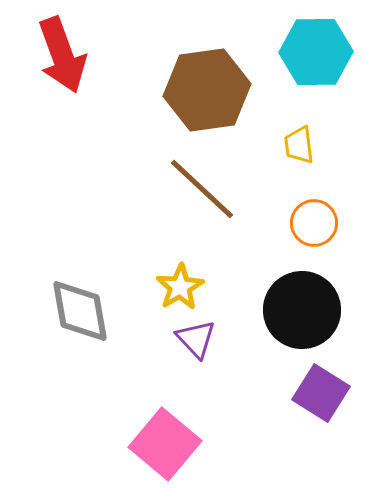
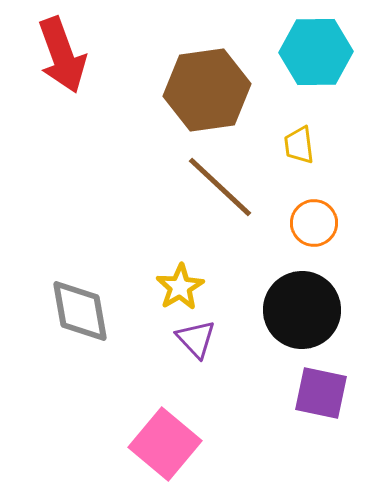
brown line: moved 18 px right, 2 px up
purple square: rotated 20 degrees counterclockwise
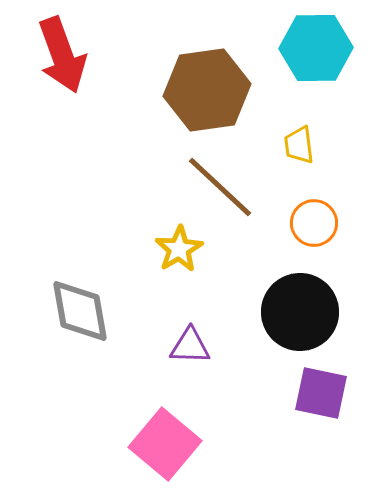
cyan hexagon: moved 4 px up
yellow star: moved 1 px left, 38 px up
black circle: moved 2 px left, 2 px down
purple triangle: moved 6 px left, 7 px down; rotated 45 degrees counterclockwise
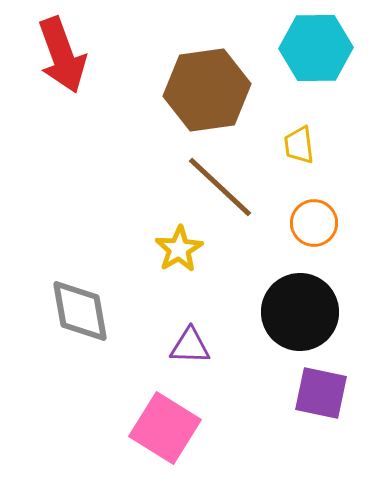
pink square: moved 16 px up; rotated 8 degrees counterclockwise
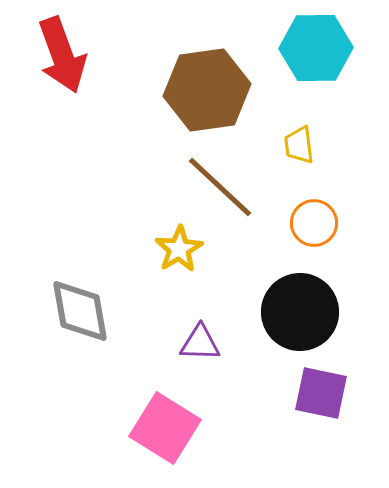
purple triangle: moved 10 px right, 3 px up
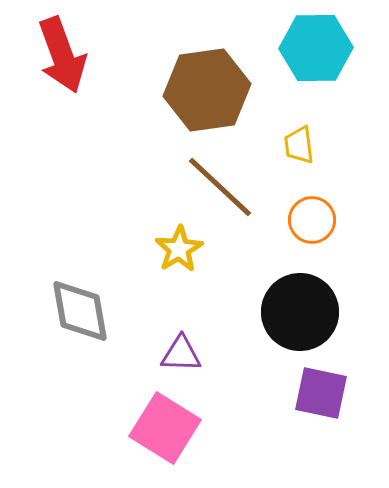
orange circle: moved 2 px left, 3 px up
purple triangle: moved 19 px left, 11 px down
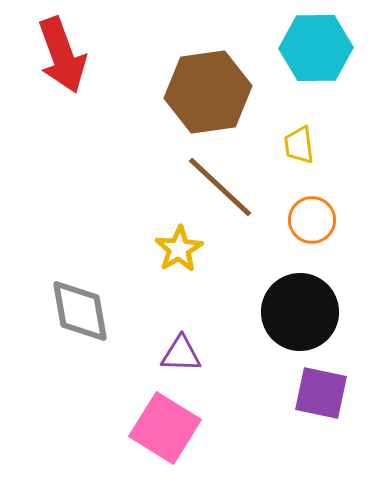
brown hexagon: moved 1 px right, 2 px down
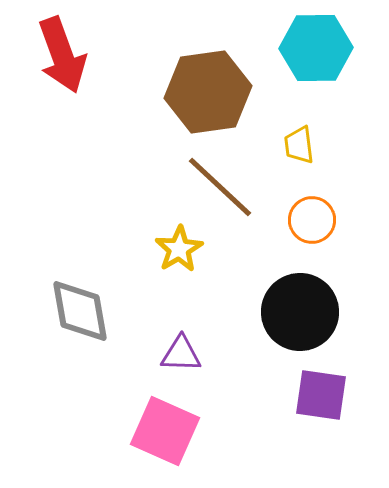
purple square: moved 2 px down; rotated 4 degrees counterclockwise
pink square: moved 3 px down; rotated 8 degrees counterclockwise
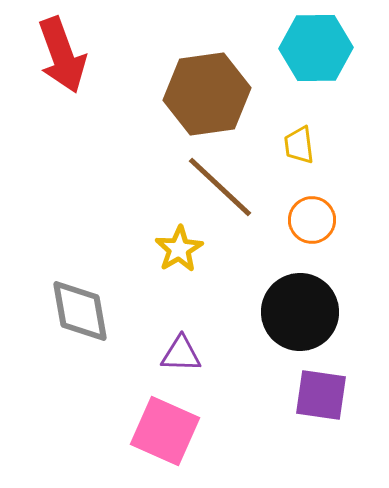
brown hexagon: moved 1 px left, 2 px down
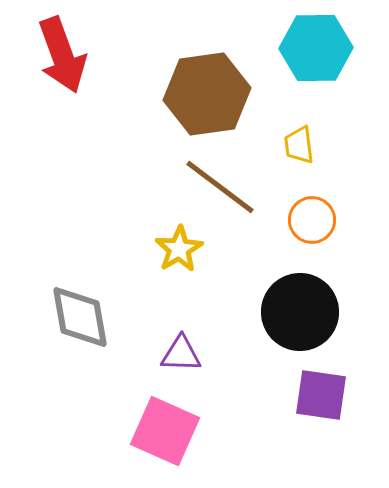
brown line: rotated 6 degrees counterclockwise
gray diamond: moved 6 px down
